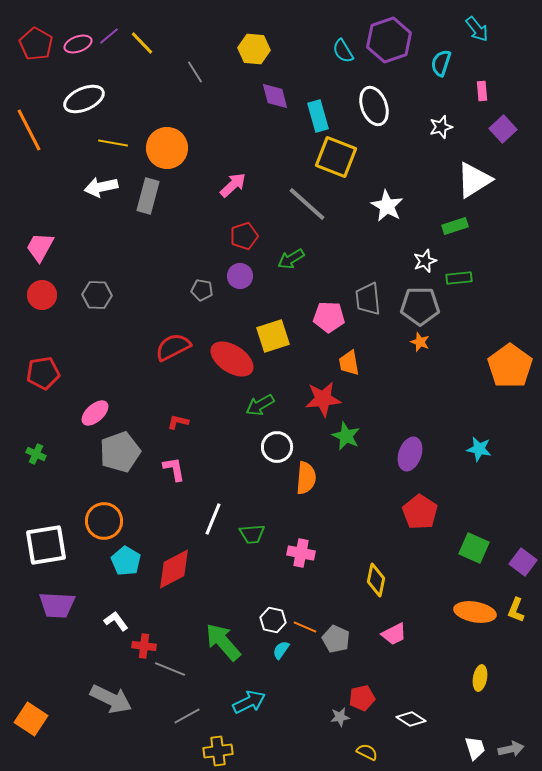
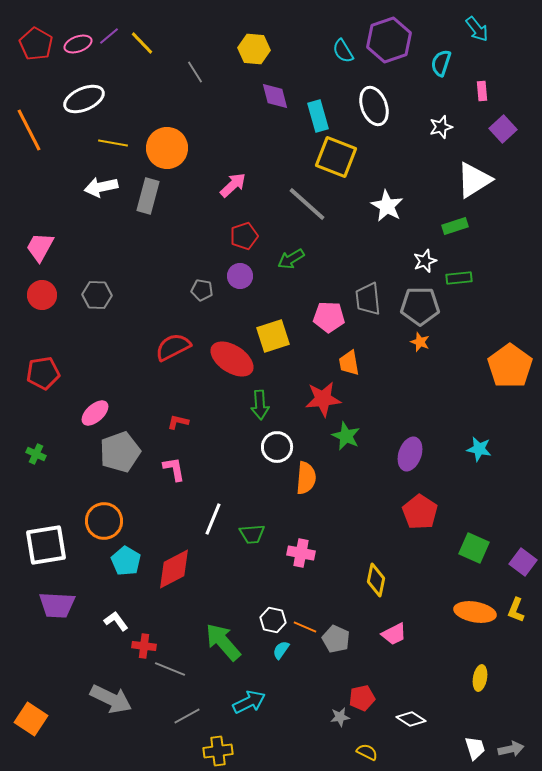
green arrow at (260, 405): rotated 64 degrees counterclockwise
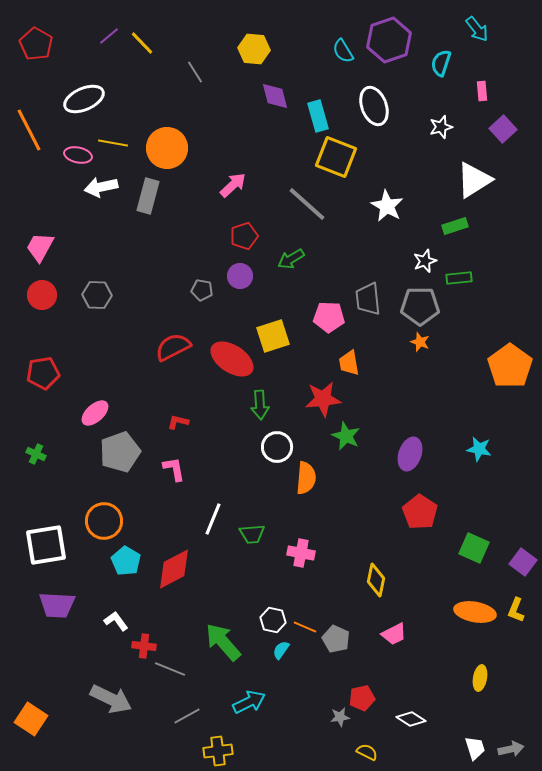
pink ellipse at (78, 44): moved 111 px down; rotated 32 degrees clockwise
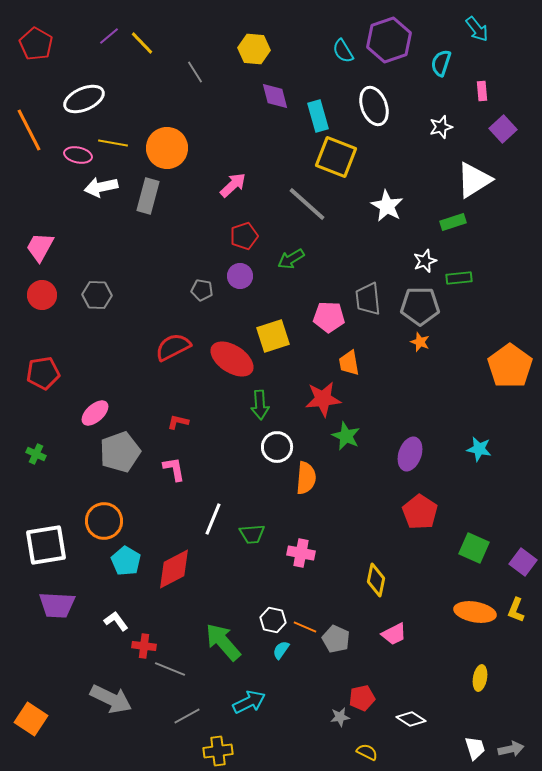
green rectangle at (455, 226): moved 2 px left, 4 px up
